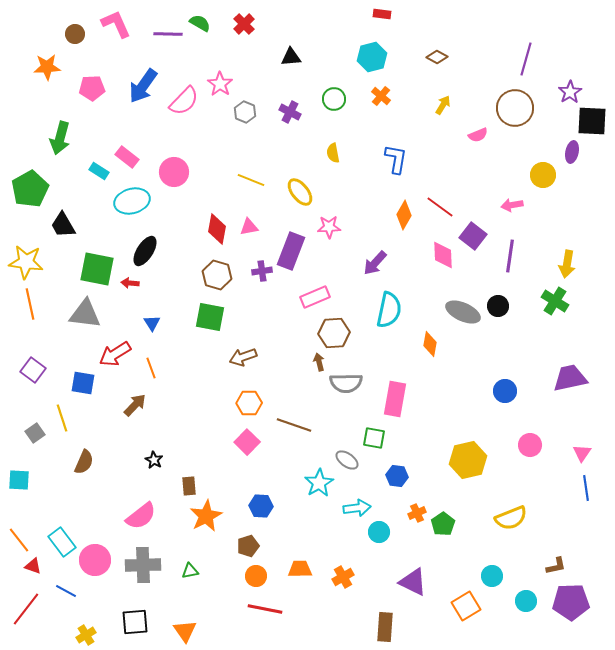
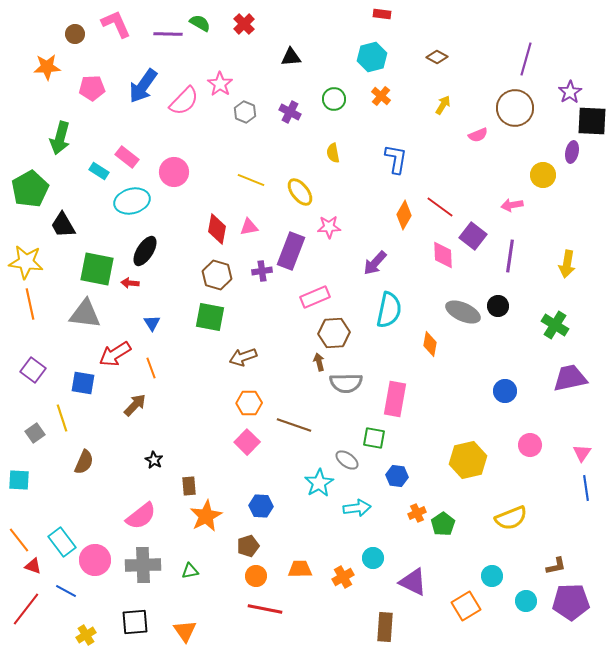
green cross at (555, 301): moved 24 px down
cyan circle at (379, 532): moved 6 px left, 26 px down
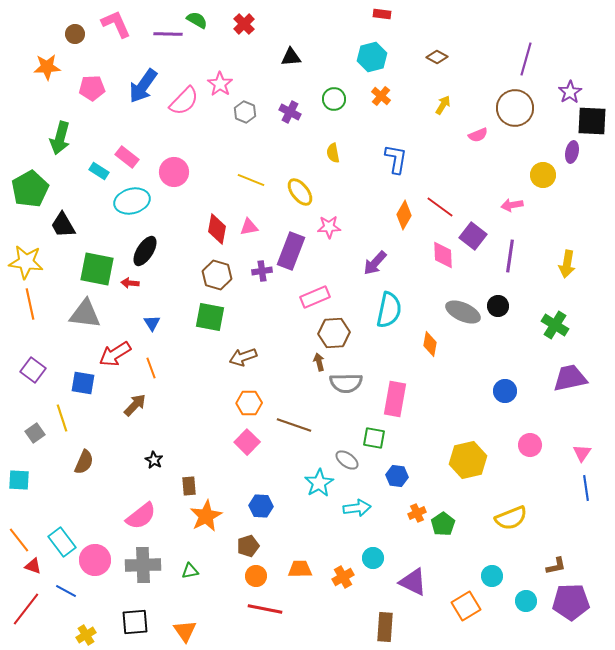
green semicircle at (200, 23): moved 3 px left, 3 px up
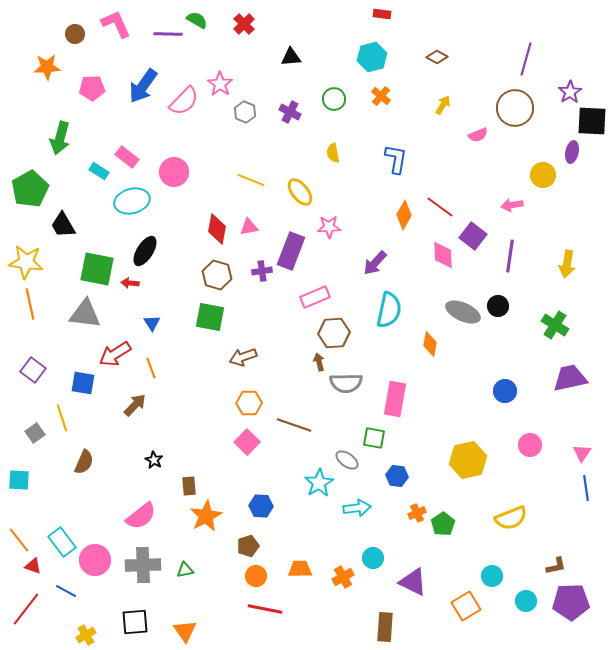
green triangle at (190, 571): moved 5 px left, 1 px up
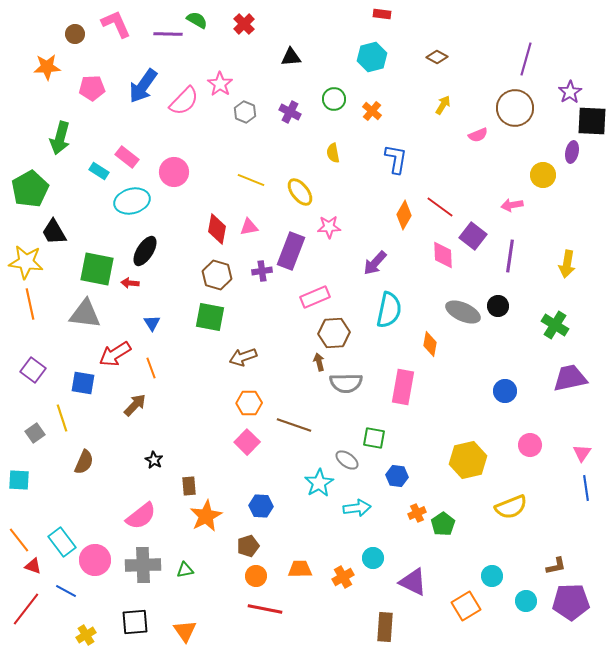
orange cross at (381, 96): moved 9 px left, 15 px down
black trapezoid at (63, 225): moved 9 px left, 7 px down
pink rectangle at (395, 399): moved 8 px right, 12 px up
yellow semicircle at (511, 518): moved 11 px up
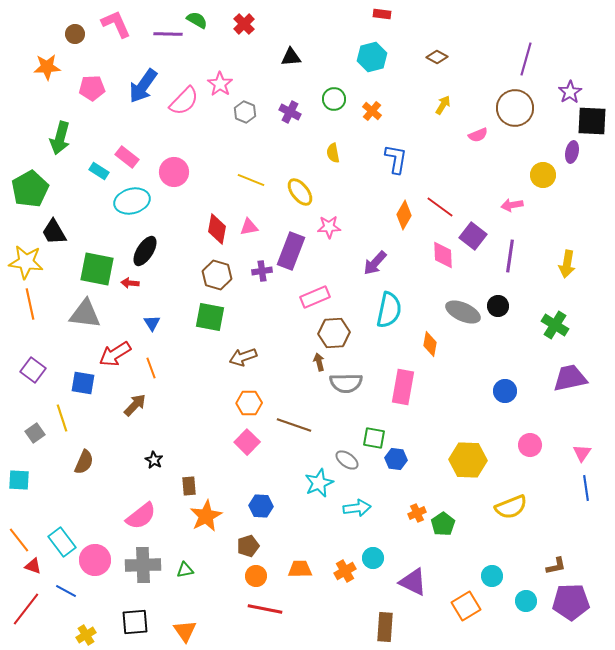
yellow hexagon at (468, 460): rotated 15 degrees clockwise
blue hexagon at (397, 476): moved 1 px left, 17 px up
cyan star at (319, 483): rotated 8 degrees clockwise
orange cross at (343, 577): moved 2 px right, 6 px up
